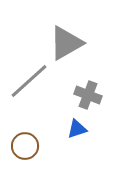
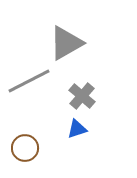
gray line: rotated 15 degrees clockwise
gray cross: moved 6 px left, 1 px down; rotated 20 degrees clockwise
brown circle: moved 2 px down
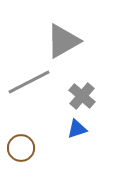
gray triangle: moved 3 px left, 2 px up
gray line: moved 1 px down
brown circle: moved 4 px left
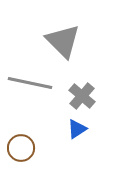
gray triangle: rotated 45 degrees counterclockwise
gray line: moved 1 px right, 1 px down; rotated 39 degrees clockwise
blue triangle: rotated 15 degrees counterclockwise
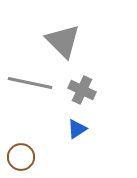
gray cross: moved 6 px up; rotated 16 degrees counterclockwise
brown circle: moved 9 px down
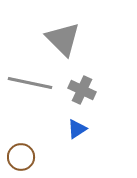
gray triangle: moved 2 px up
